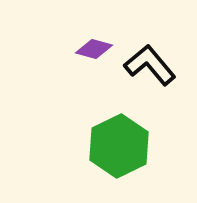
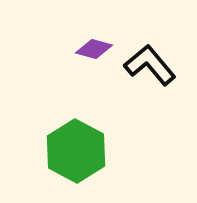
green hexagon: moved 43 px left, 5 px down; rotated 6 degrees counterclockwise
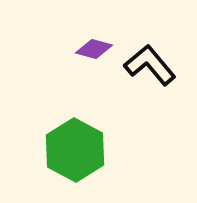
green hexagon: moved 1 px left, 1 px up
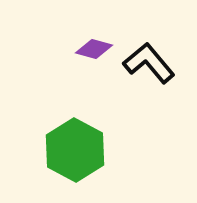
black L-shape: moved 1 px left, 2 px up
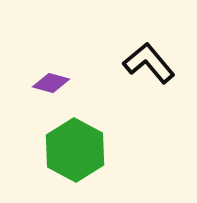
purple diamond: moved 43 px left, 34 px down
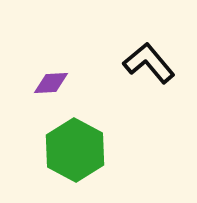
purple diamond: rotated 18 degrees counterclockwise
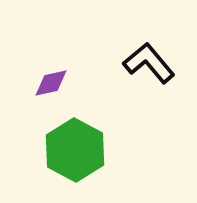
purple diamond: rotated 9 degrees counterclockwise
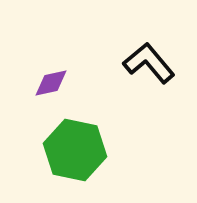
green hexagon: rotated 16 degrees counterclockwise
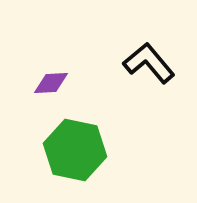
purple diamond: rotated 9 degrees clockwise
